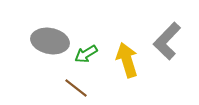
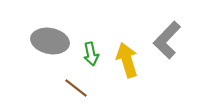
gray L-shape: moved 1 px up
green arrow: moved 5 px right; rotated 70 degrees counterclockwise
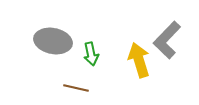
gray ellipse: moved 3 px right
yellow arrow: moved 12 px right
brown line: rotated 25 degrees counterclockwise
